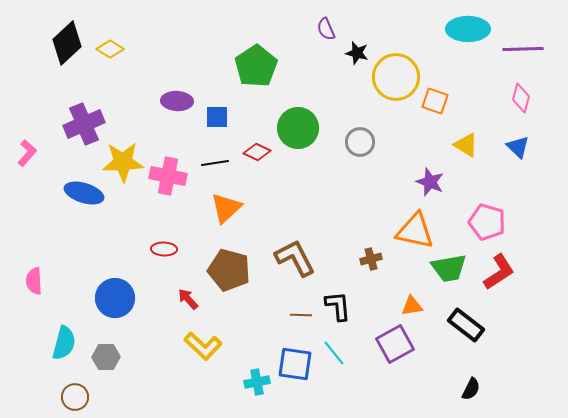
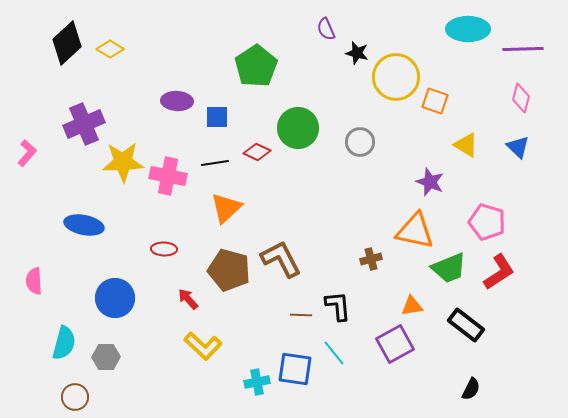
blue ellipse at (84, 193): moved 32 px down; rotated 6 degrees counterclockwise
brown L-shape at (295, 258): moved 14 px left, 1 px down
green trapezoid at (449, 268): rotated 12 degrees counterclockwise
blue square at (295, 364): moved 5 px down
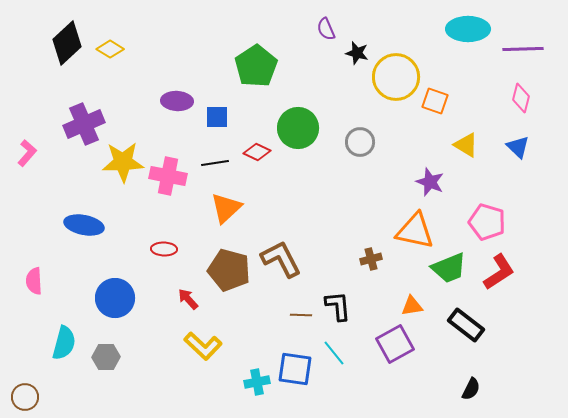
brown circle at (75, 397): moved 50 px left
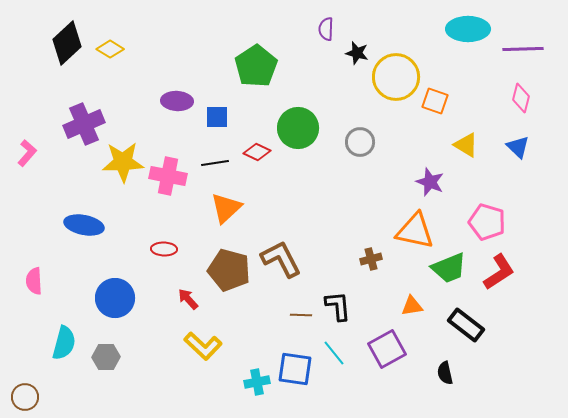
purple semicircle at (326, 29): rotated 25 degrees clockwise
purple square at (395, 344): moved 8 px left, 5 px down
black semicircle at (471, 389): moved 26 px left, 16 px up; rotated 140 degrees clockwise
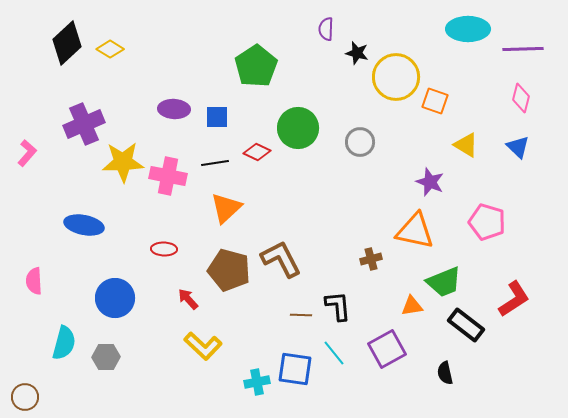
purple ellipse at (177, 101): moved 3 px left, 8 px down
green trapezoid at (449, 268): moved 5 px left, 14 px down
red L-shape at (499, 272): moved 15 px right, 27 px down
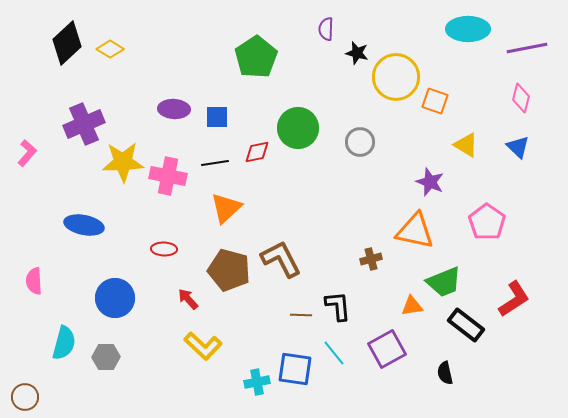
purple line at (523, 49): moved 4 px right, 1 px up; rotated 9 degrees counterclockwise
green pentagon at (256, 66): moved 9 px up
red diamond at (257, 152): rotated 36 degrees counterclockwise
pink pentagon at (487, 222): rotated 18 degrees clockwise
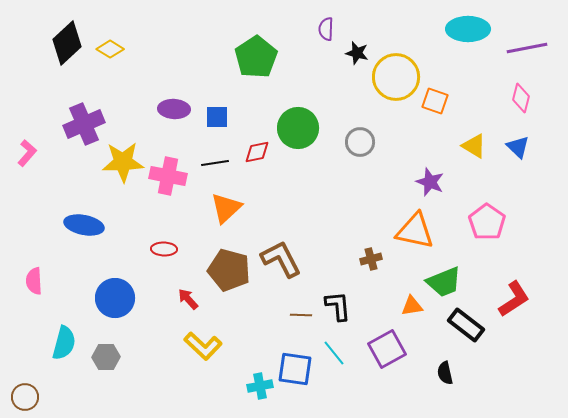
yellow triangle at (466, 145): moved 8 px right, 1 px down
cyan cross at (257, 382): moved 3 px right, 4 px down
